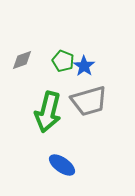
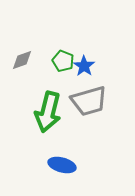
blue ellipse: rotated 20 degrees counterclockwise
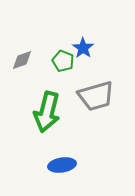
blue star: moved 1 px left, 18 px up
gray trapezoid: moved 7 px right, 5 px up
green arrow: moved 1 px left
blue ellipse: rotated 24 degrees counterclockwise
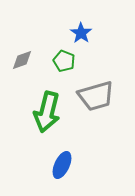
blue star: moved 2 px left, 15 px up
green pentagon: moved 1 px right
blue ellipse: rotated 56 degrees counterclockwise
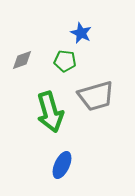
blue star: rotated 10 degrees counterclockwise
green pentagon: moved 1 px right; rotated 15 degrees counterclockwise
green arrow: moved 3 px right; rotated 30 degrees counterclockwise
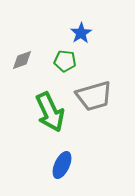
blue star: rotated 15 degrees clockwise
gray trapezoid: moved 2 px left
green arrow: rotated 9 degrees counterclockwise
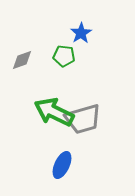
green pentagon: moved 1 px left, 5 px up
gray trapezoid: moved 11 px left, 23 px down
green arrow: moved 4 px right; rotated 141 degrees clockwise
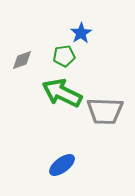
green pentagon: rotated 15 degrees counterclockwise
green arrow: moved 8 px right, 19 px up
gray trapezoid: moved 22 px right, 8 px up; rotated 18 degrees clockwise
blue ellipse: rotated 28 degrees clockwise
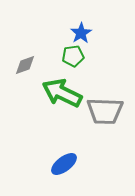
green pentagon: moved 9 px right
gray diamond: moved 3 px right, 5 px down
blue ellipse: moved 2 px right, 1 px up
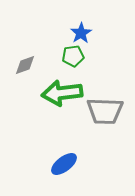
green arrow: rotated 33 degrees counterclockwise
